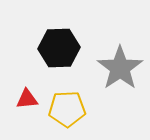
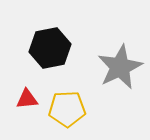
black hexagon: moved 9 px left; rotated 9 degrees counterclockwise
gray star: moved 1 px up; rotated 9 degrees clockwise
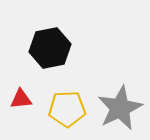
gray star: moved 41 px down
red triangle: moved 6 px left
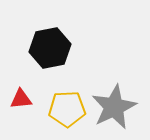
gray star: moved 6 px left, 1 px up
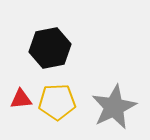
yellow pentagon: moved 10 px left, 7 px up
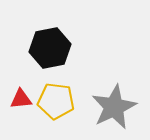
yellow pentagon: moved 1 px left, 1 px up; rotated 9 degrees clockwise
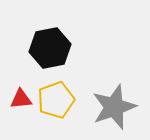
yellow pentagon: moved 1 px up; rotated 27 degrees counterclockwise
gray star: rotated 6 degrees clockwise
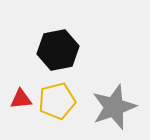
black hexagon: moved 8 px right, 2 px down
yellow pentagon: moved 1 px right, 1 px down; rotated 6 degrees clockwise
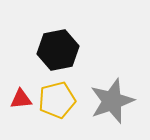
yellow pentagon: moved 1 px up
gray star: moved 2 px left, 6 px up
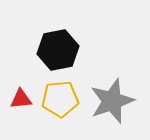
yellow pentagon: moved 3 px right, 1 px up; rotated 9 degrees clockwise
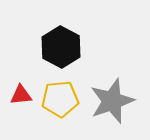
black hexagon: moved 3 px right, 3 px up; rotated 21 degrees counterclockwise
red triangle: moved 4 px up
